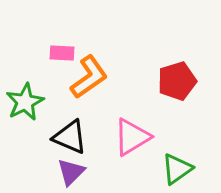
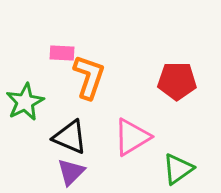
orange L-shape: rotated 36 degrees counterclockwise
red pentagon: rotated 18 degrees clockwise
green triangle: moved 1 px right
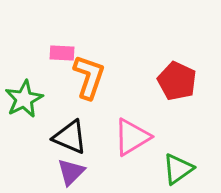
red pentagon: rotated 24 degrees clockwise
green star: moved 1 px left, 3 px up
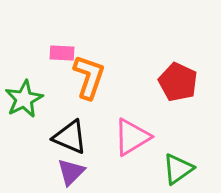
red pentagon: moved 1 px right, 1 px down
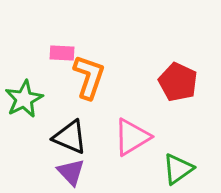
purple triangle: rotated 28 degrees counterclockwise
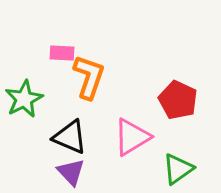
red pentagon: moved 18 px down
